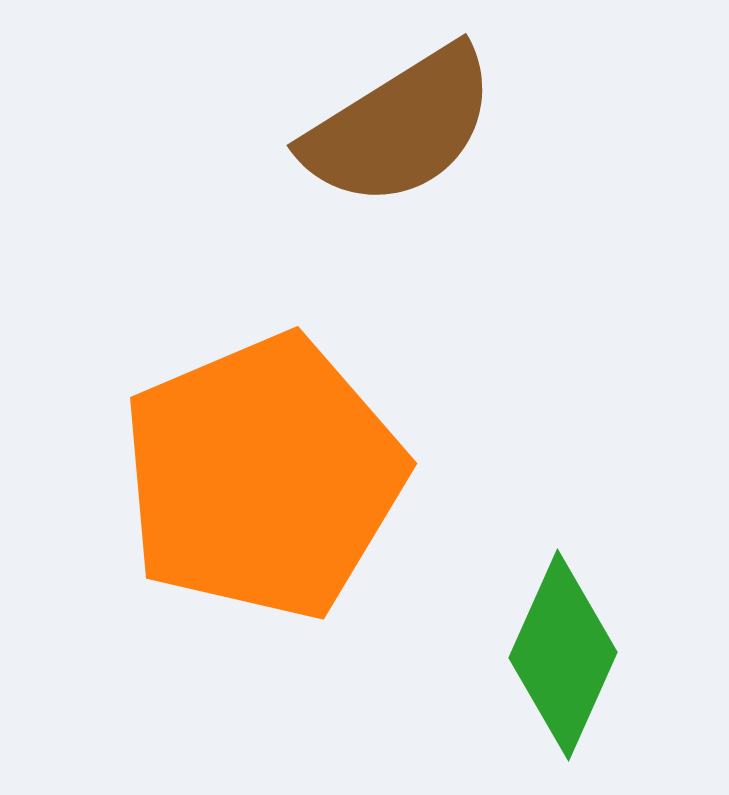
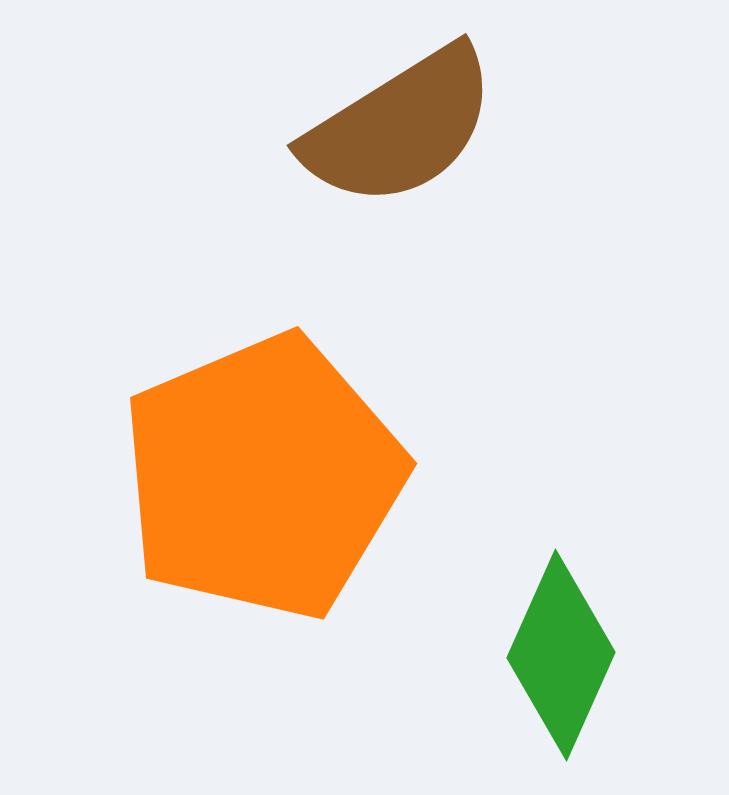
green diamond: moved 2 px left
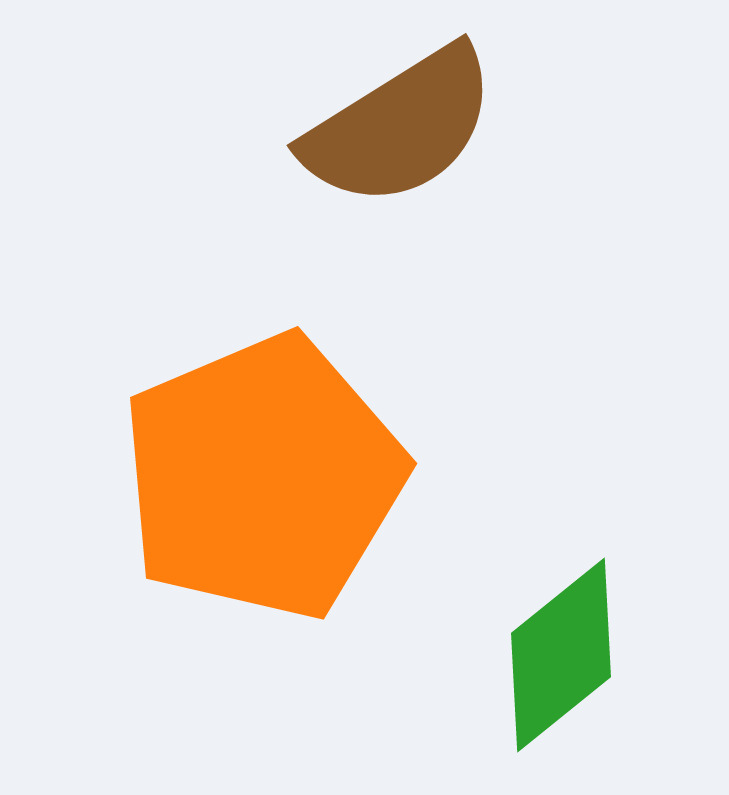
green diamond: rotated 27 degrees clockwise
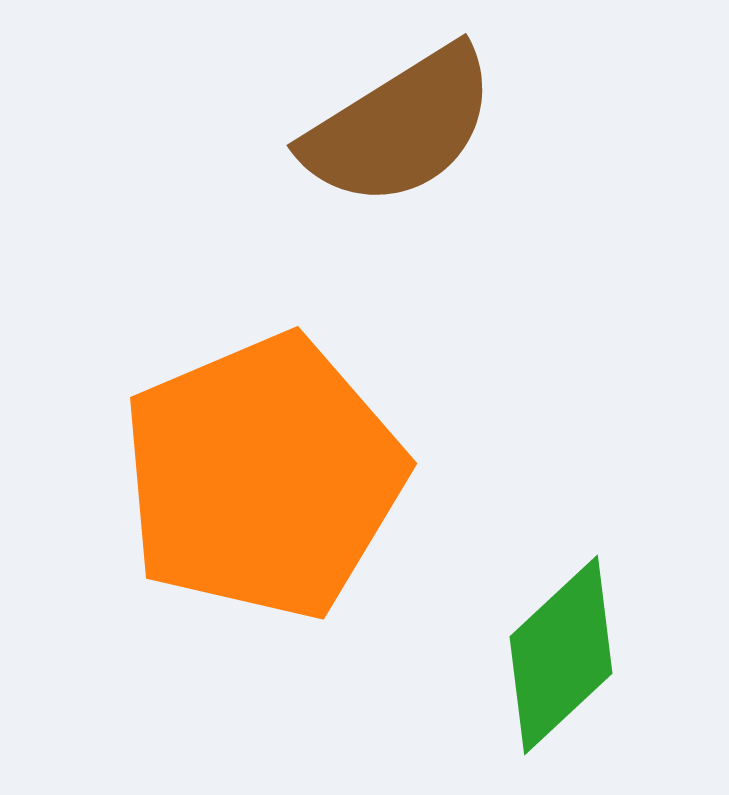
green diamond: rotated 4 degrees counterclockwise
